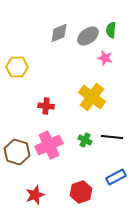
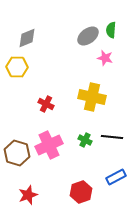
gray diamond: moved 32 px left, 5 px down
yellow cross: rotated 24 degrees counterclockwise
red cross: moved 2 px up; rotated 21 degrees clockwise
brown hexagon: moved 1 px down
red star: moved 7 px left
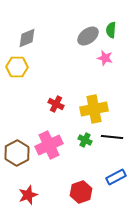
yellow cross: moved 2 px right, 12 px down; rotated 24 degrees counterclockwise
red cross: moved 10 px right
brown hexagon: rotated 15 degrees clockwise
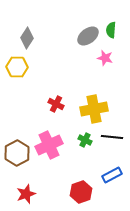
gray diamond: rotated 35 degrees counterclockwise
blue rectangle: moved 4 px left, 2 px up
red star: moved 2 px left, 1 px up
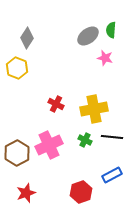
yellow hexagon: moved 1 px down; rotated 20 degrees clockwise
red star: moved 1 px up
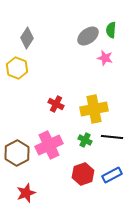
red hexagon: moved 2 px right, 18 px up
